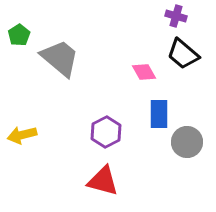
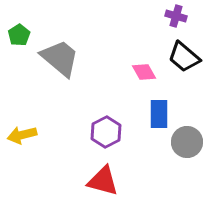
black trapezoid: moved 1 px right, 3 px down
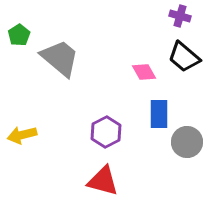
purple cross: moved 4 px right
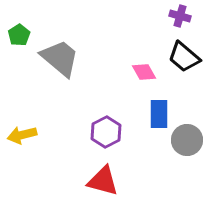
gray circle: moved 2 px up
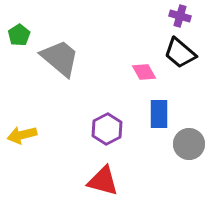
black trapezoid: moved 4 px left, 4 px up
purple hexagon: moved 1 px right, 3 px up
gray circle: moved 2 px right, 4 px down
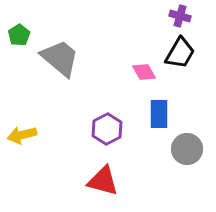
black trapezoid: rotated 100 degrees counterclockwise
gray circle: moved 2 px left, 5 px down
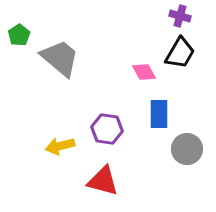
purple hexagon: rotated 24 degrees counterclockwise
yellow arrow: moved 38 px right, 11 px down
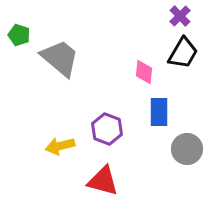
purple cross: rotated 30 degrees clockwise
green pentagon: rotated 20 degrees counterclockwise
black trapezoid: moved 3 px right
pink diamond: rotated 35 degrees clockwise
blue rectangle: moved 2 px up
purple hexagon: rotated 12 degrees clockwise
